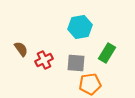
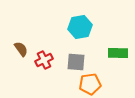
green rectangle: moved 11 px right; rotated 60 degrees clockwise
gray square: moved 1 px up
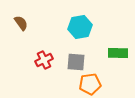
brown semicircle: moved 26 px up
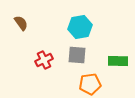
green rectangle: moved 8 px down
gray square: moved 1 px right, 7 px up
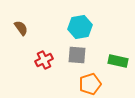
brown semicircle: moved 5 px down
green rectangle: rotated 12 degrees clockwise
orange pentagon: rotated 10 degrees counterclockwise
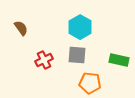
cyan hexagon: rotated 20 degrees counterclockwise
green rectangle: moved 1 px right, 1 px up
orange pentagon: moved 1 px up; rotated 25 degrees clockwise
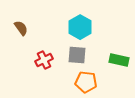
orange pentagon: moved 4 px left, 1 px up
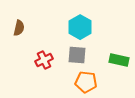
brown semicircle: moved 2 px left; rotated 49 degrees clockwise
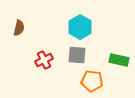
orange pentagon: moved 6 px right, 1 px up
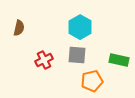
orange pentagon: rotated 20 degrees counterclockwise
